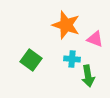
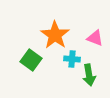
orange star: moved 11 px left, 10 px down; rotated 16 degrees clockwise
pink triangle: moved 1 px up
green arrow: moved 1 px right, 1 px up
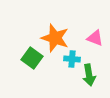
orange star: moved 3 px down; rotated 16 degrees counterclockwise
green square: moved 1 px right, 2 px up
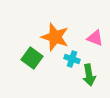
orange star: moved 1 px up
cyan cross: rotated 14 degrees clockwise
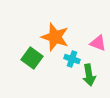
pink triangle: moved 3 px right, 5 px down
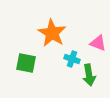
orange star: moved 3 px left, 4 px up; rotated 12 degrees clockwise
green square: moved 6 px left, 5 px down; rotated 25 degrees counterclockwise
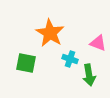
orange star: moved 2 px left
cyan cross: moved 2 px left
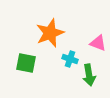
orange star: rotated 20 degrees clockwise
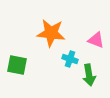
orange star: moved 1 px right; rotated 28 degrees clockwise
pink triangle: moved 2 px left, 3 px up
green square: moved 9 px left, 2 px down
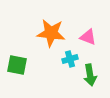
pink triangle: moved 8 px left, 3 px up
cyan cross: rotated 35 degrees counterclockwise
green arrow: moved 1 px right
